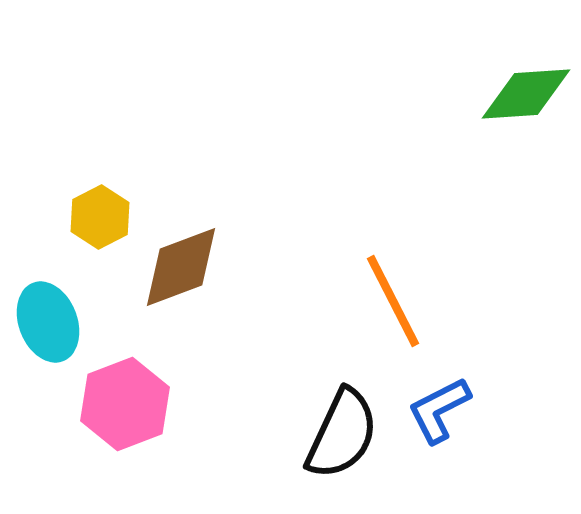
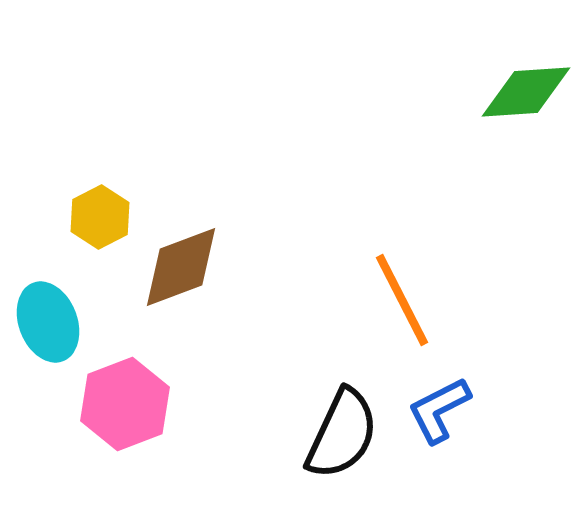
green diamond: moved 2 px up
orange line: moved 9 px right, 1 px up
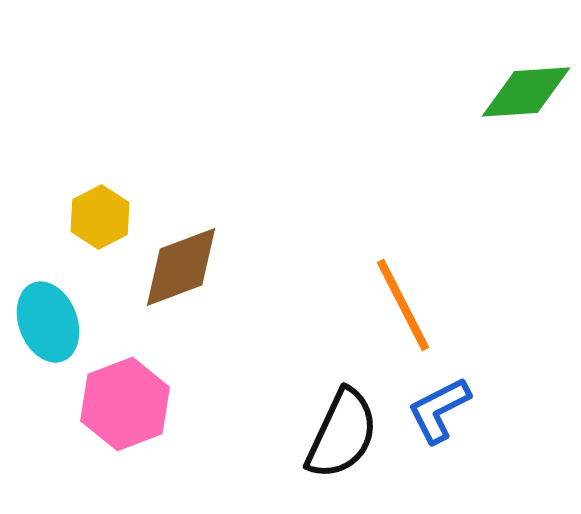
orange line: moved 1 px right, 5 px down
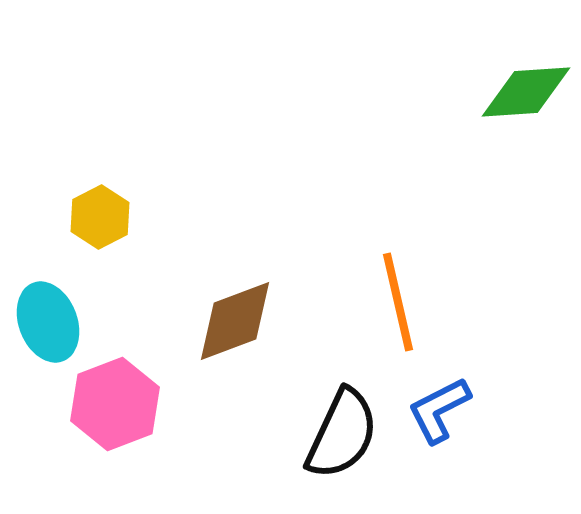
brown diamond: moved 54 px right, 54 px down
orange line: moved 5 px left, 3 px up; rotated 14 degrees clockwise
pink hexagon: moved 10 px left
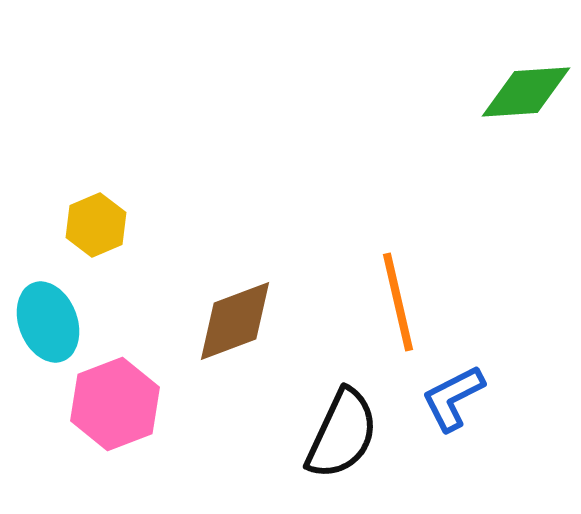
yellow hexagon: moved 4 px left, 8 px down; rotated 4 degrees clockwise
blue L-shape: moved 14 px right, 12 px up
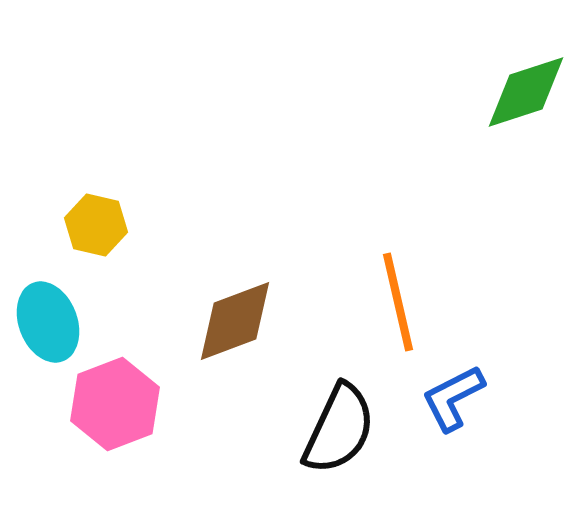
green diamond: rotated 14 degrees counterclockwise
yellow hexagon: rotated 24 degrees counterclockwise
black semicircle: moved 3 px left, 5 px up
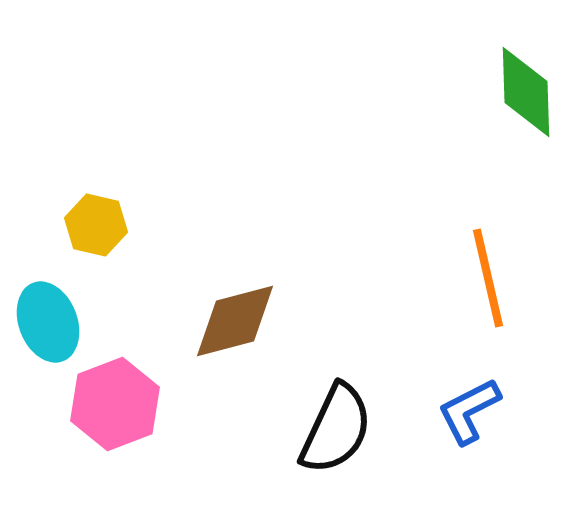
green diamond: rotated 74 degrees counterclockwise
orange line: moved 90 px right, 24 px up
brown diamond: rotated 6 degrees clockwise
blue L-shape: moved 16 px right, 13 px down
black semicircle: moved 3 px left
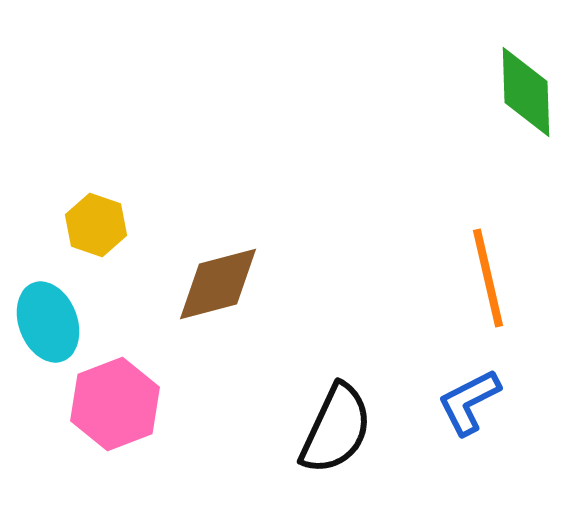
yellow hexagon: rotated 6 degrees clockwise
brown diamond: moved 17 px left, 37 px up
blue L-shape: moved 9 px up
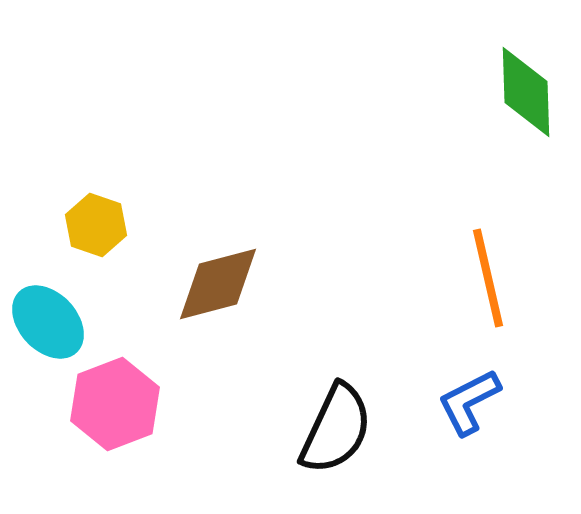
cyan ellipse: rotated 22 degrees counterclockwise
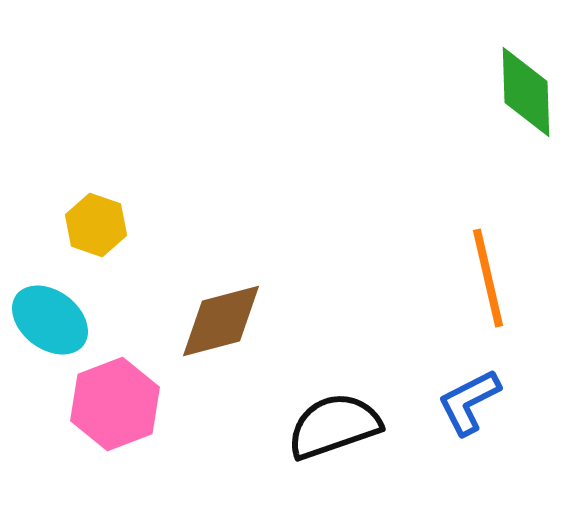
brown diamond: moved 3 px right, 37 px down
cyan ellipse: moved 2 px right, 2 px up; rotated 10 degrees counterclockwise
black semicircle: moved 2 px left, 3 px up; rotated 134 degrees counterclockwise
